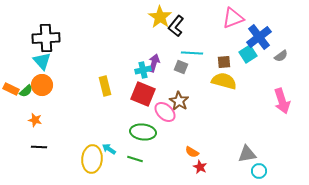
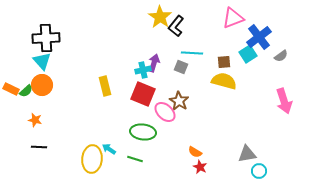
pink arrow: moved 2 px right
orange semicircle: moved 3 px right
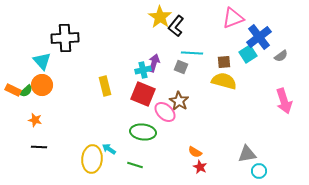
black cross: moved 19 px right
orange rectangle: moved 2 px right, 1 px down
green line: moved 6 px down
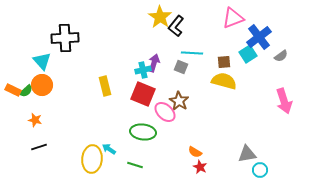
black line: rotated 21 degrees counterclockwise
cyan circle: moved 1 px right, 1 px up
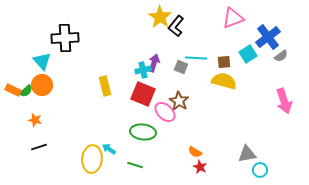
blue cross: moved 9 px right
cyan line: moved 4 px right, 5 px down
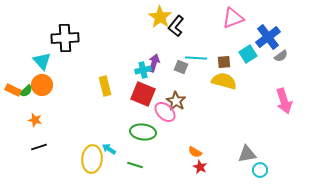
brown star: moved 3 px left
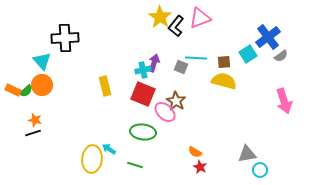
pink triangle: moved 33 px left
black line: moved 6 px left, 14 px up
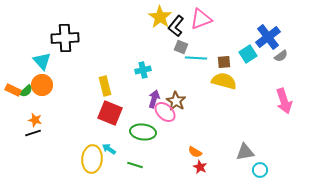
pink triangle: moved 1 px right, 1 px down
purple arrow: moved 36 px down
gray square: moved 20 px up
red square: moved 33 px left, 19 px down
gray triangle: moved 2 px left, 2 px up
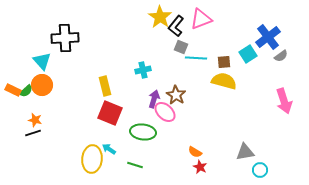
brown star: moved 6 px up
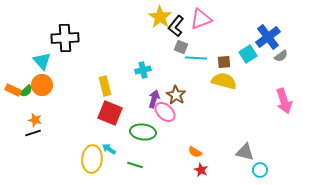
gray triangle: rotated 24 degrees clockwise
red star: moved 1 px right, 3 px down
